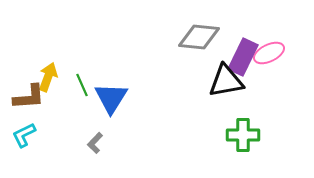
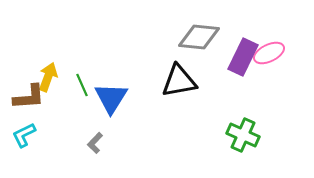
black triangle: moved 47 px left
green cross: rotated 24 degrees clockwise
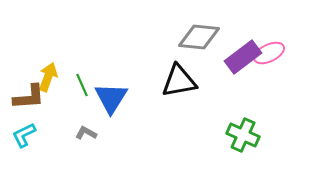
purple rectangle: rotated 27 degrees clockwise
gray L-shape: moved 9 px left, 10 px up; rotated 75 degrees clockwise
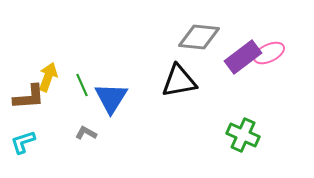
cyan L-shape: moved 1 px left, 7 px down; rotated 8 degrees clockwise
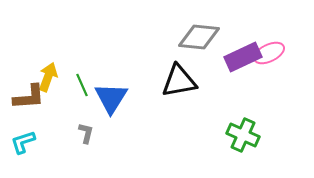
purple rectangle: rotated 12 degrees clockwise
gray L-shape: rotated 75 degrees clockwise
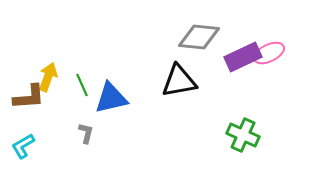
blue triangle: rotated 45 degrees clockwise
cyan L-shape: moved 4 px down; rotated 12 degrees counterclockwise
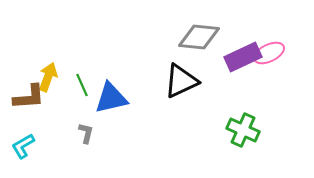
black triangle: moved 2 px right; rotated 15 degrees counterclockwise
green cross: moved 5 px up
